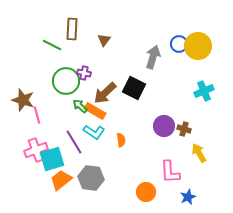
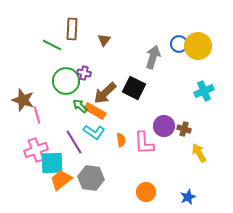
cyan square: moved 4 px down; rotated 15 degrees clockwise
pink L-shape: moved 26 px left, 29 px up
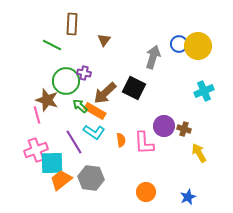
brown rectangle: moved 5 px up
brown star: moved 24 px right
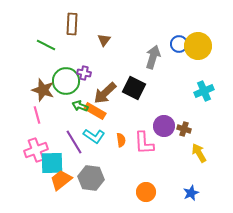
green line: moved 6 px left
brown star: moved 4 px left, 10 px up
green arrow: rotated 21 degrees counterclockwise
cyan L-shape: moved 4 px down
blue star: moved 3 px right, 4 px up
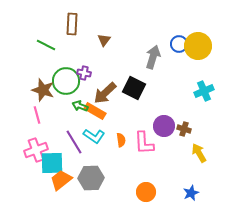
gray hexagon: rotated 10 degrees counterclockwise
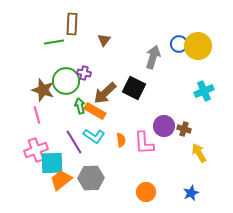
green line: moved 8 px right, 3 px up; rotated 36 degrees counterclockwise
green arrow: rotated 56 degrees clockwise
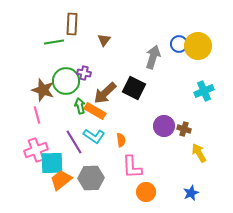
pink L-shape: moved 12 px left, 24 px down
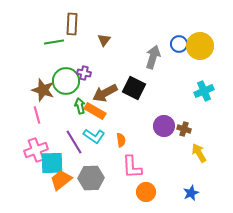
yellow circle: moved 2 px right
brown arrow: rotated 15 degrees clockwise
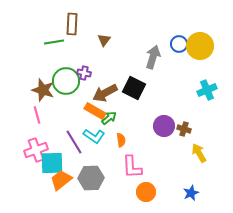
cyan cross: moved 3 px right, 1 px up
green arrow: moved 29 px right, 12 px down; rotated 63 degrees clockwise
